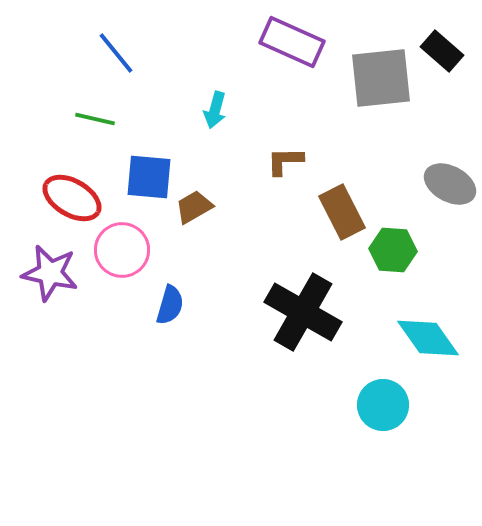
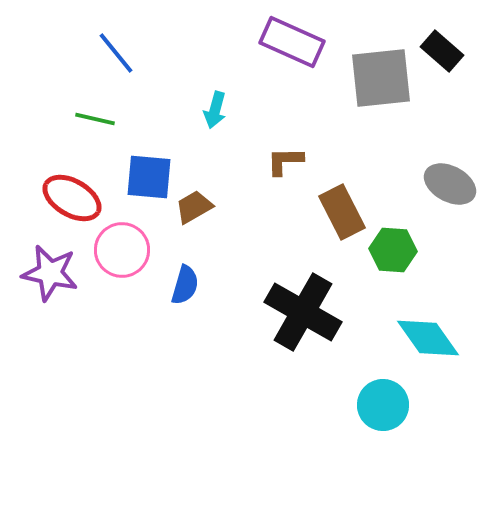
blue semicircle: moved 15 px right, 20 px up
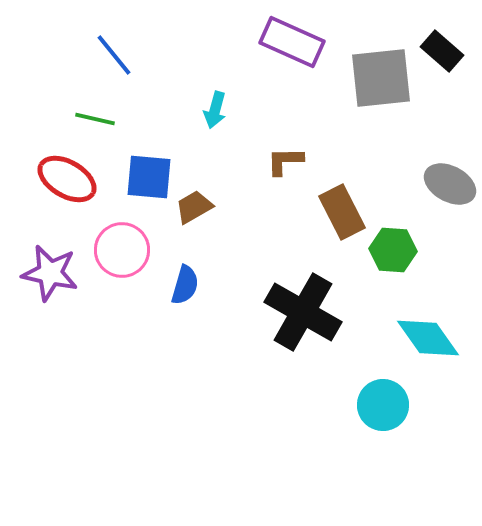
blue line: moved 2 px left, 2 px down
red ellipse: moved 5 px left, 19 px up
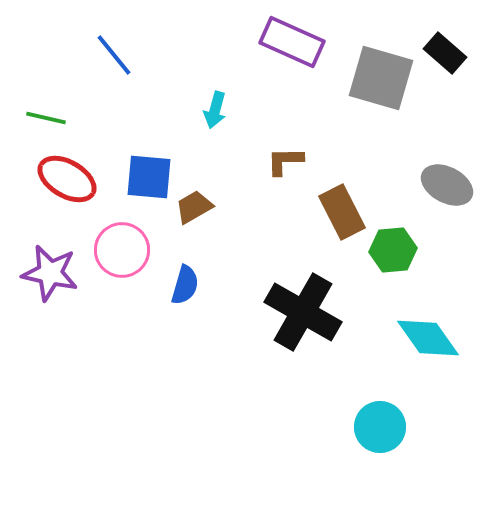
black rectangle: moved 3 px right, 2 px down
gray square: rotated 22 degrees clockwise
green line: moved 49 px left, 1 px up
gray ellipse: moved 3 px left, 1 px down
green hexagon: rotated 9 degrees counterclockwise
cyan circle: moved 3 px left, 22 px down
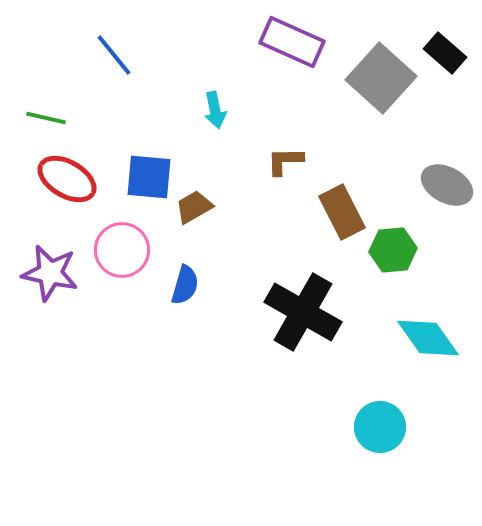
gray square: rotated 26 degrees clockwise
cyan arrow: rotated 27 degrees counterclockwise
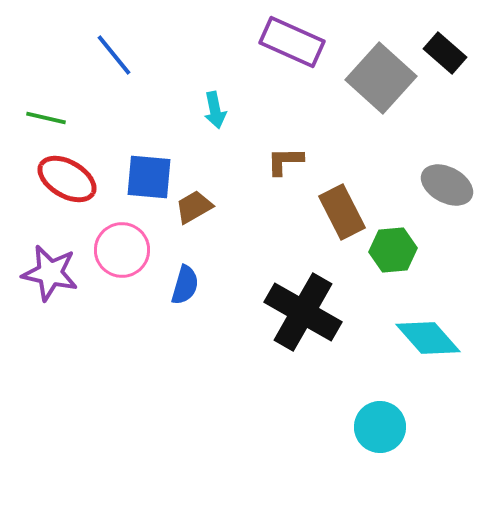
cyan diamond: rotated 6 degrees counterclockwise
